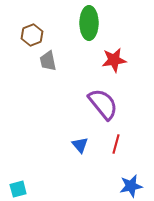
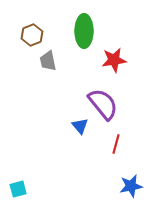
green ellipse: moved 5 px left, 8 px down
blue triangle: moved 19 px up
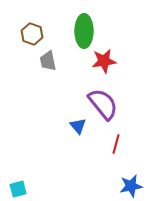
brown hexagon: moved 1 px up; rotated 20 degrees counterclockwise
red star: moved 10 px left, 1 px down
blue triangle: moved 2 px left
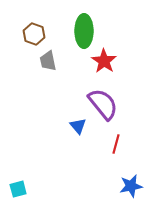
brown hexagon: moved 2 px right
red star: rotated 30 degrees counterclockwise
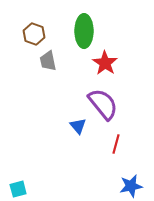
red star: moved 1 px right, 2 px down
